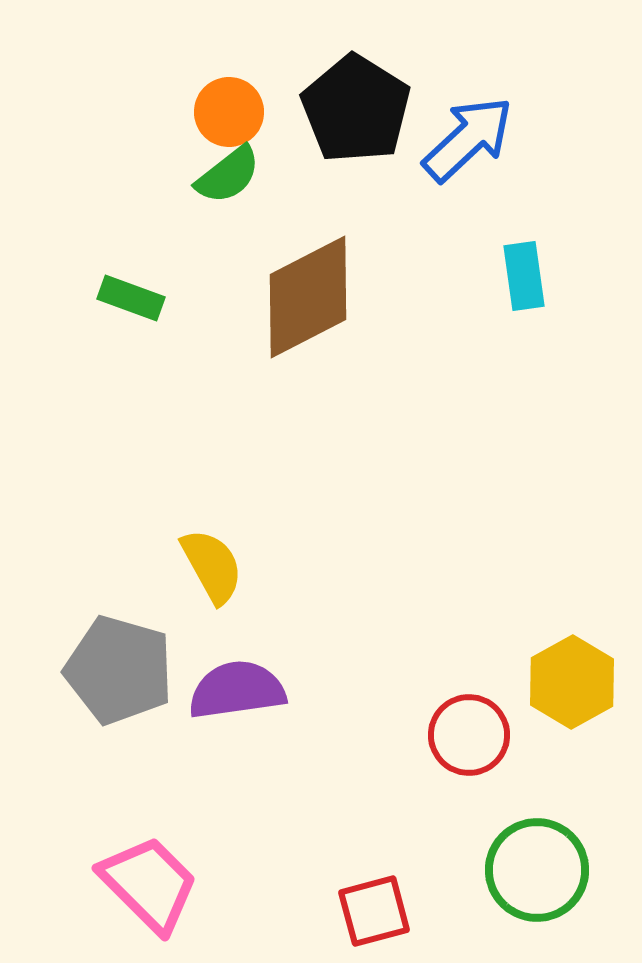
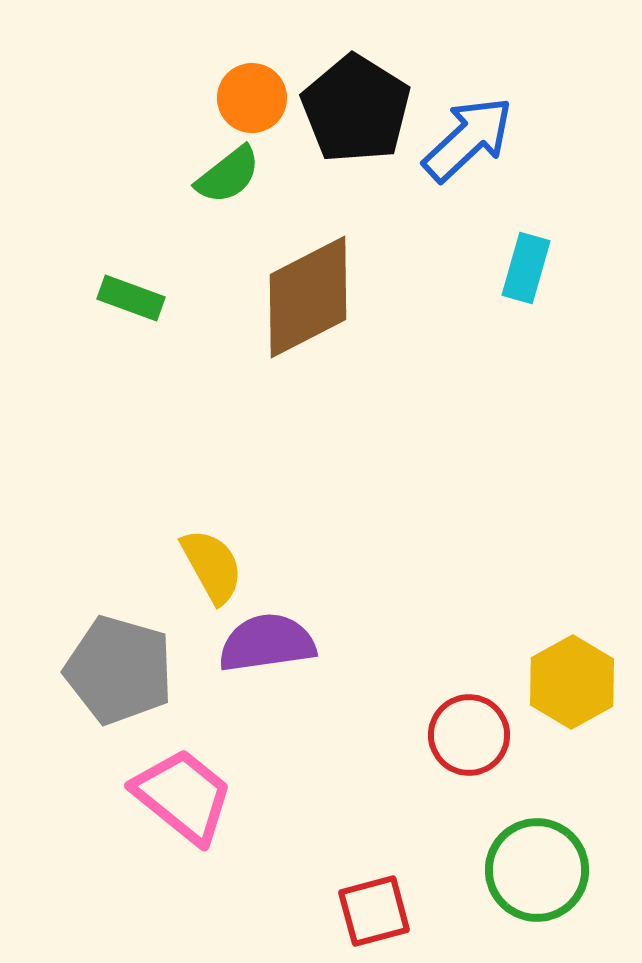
orange circle: moved 23 px right, 14 px up
cyan rectangle: moved 2 px right, 8 px up; rotated 24 degrees clockwise
purple semicircle: moved 30 px right, 47 px up
pink trapezoid: moved 34 px right, 88 px up; rotated 6 degrees counterclockwise
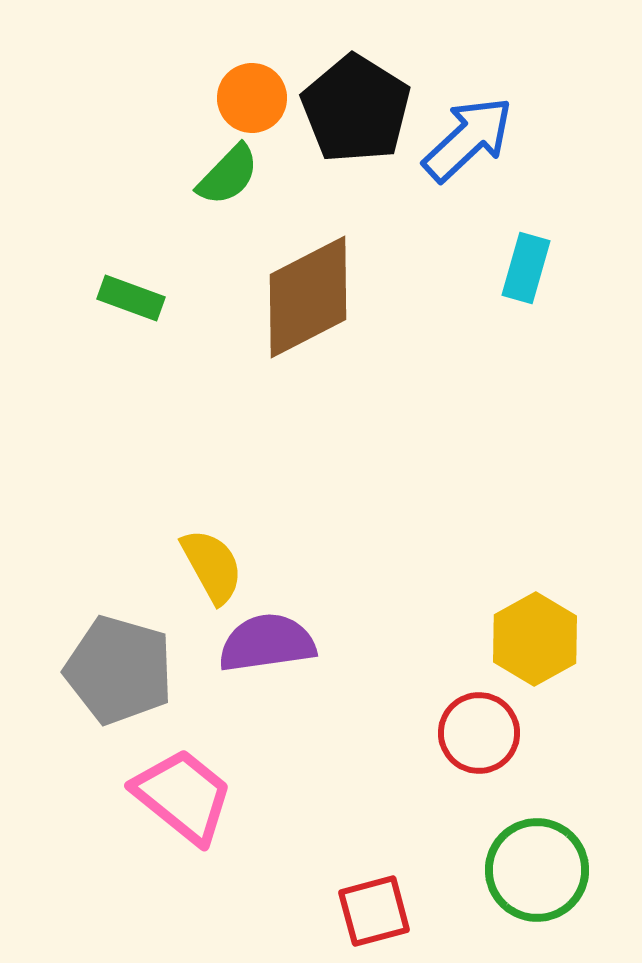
green semicircle: rotated 8 degrees counterclockwise
yellow hexagon: moved 37 px left, 43 px up
red circle: moved 10 px right, 2 px up
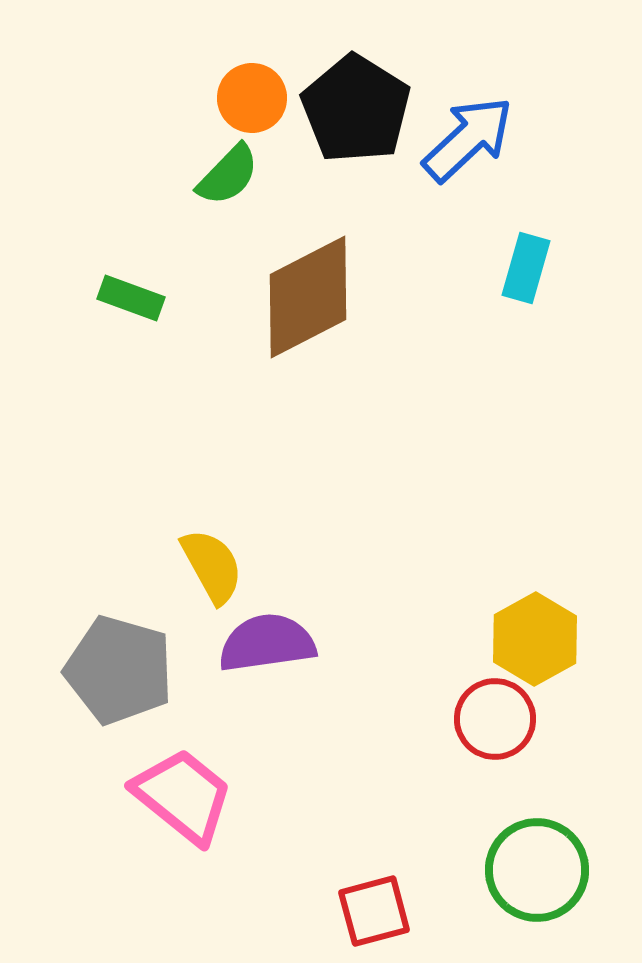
red circle: moved 16 px right, 14 px up
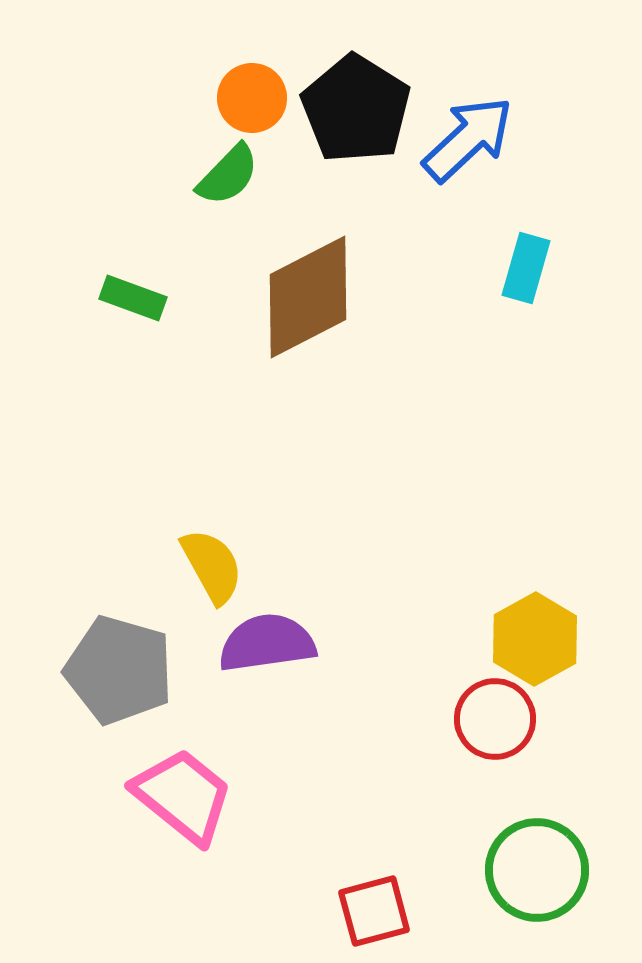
green rectangle: moved 2 px right
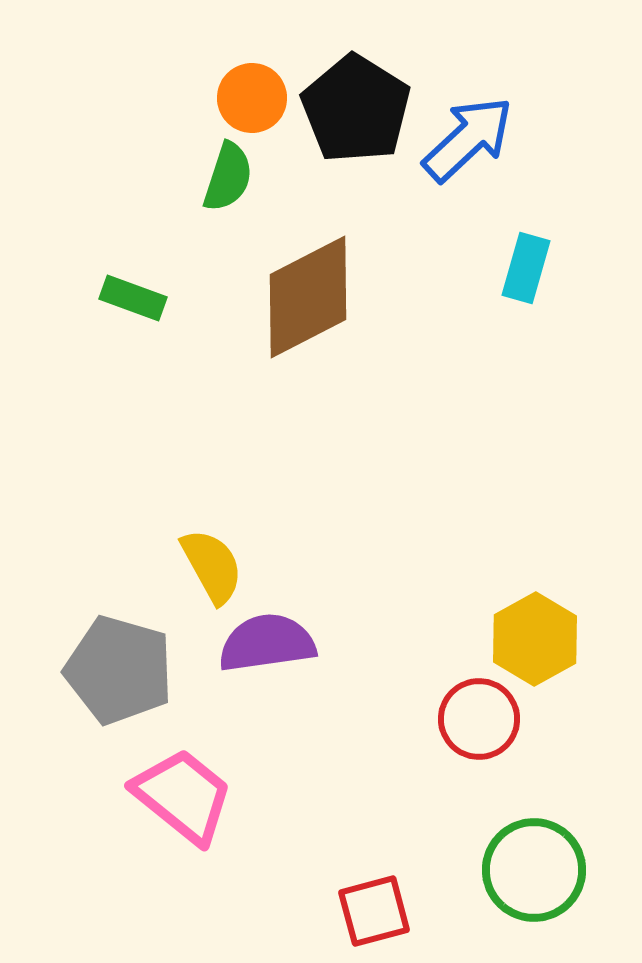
green semicircle: moved 2 px down; rotated 26 degrees counterclockwise
red circle: moved 16 px left
green circle: moved 3 px left
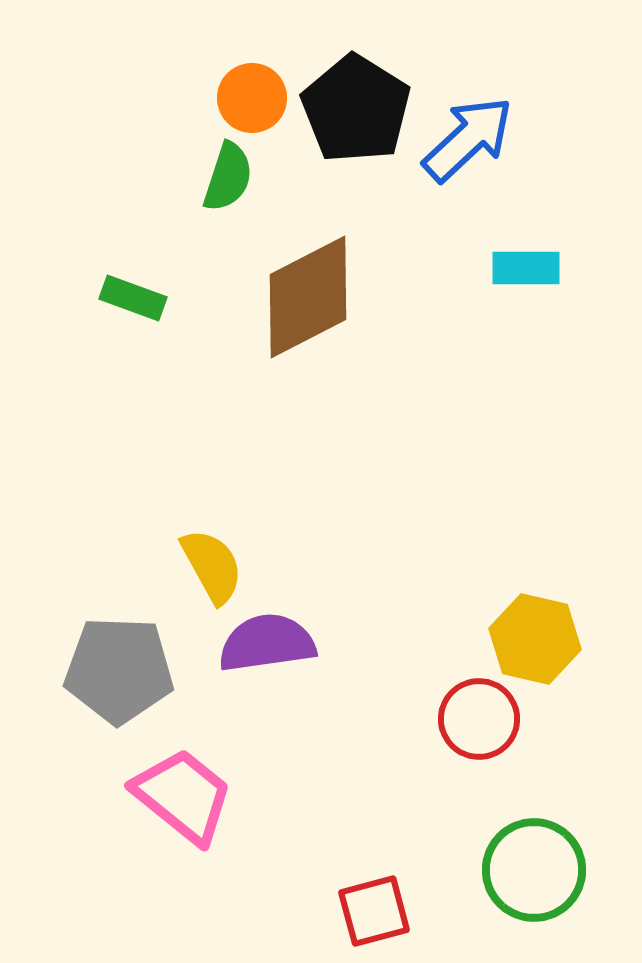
cyan rectangle: rotated 74 degrees clockwise
yellow hexagon: rotated 18 degrees counterclockwise
gray pentagon: rotated 14 degrees counterclockwise
